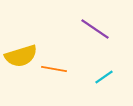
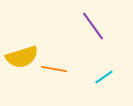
purple line: moved 2 px left, 3 px up; rotated 20 degrees clockwise
yellow semicircle: moved 1 px right, 1 px down
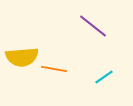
purple line: rotated 16 degrees counterclockwise
yellow semicircle: rotated 12 degrees clockwise
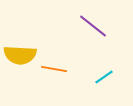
yellow semicircle: moved 2 px left, 2 px up; rotated 8 degrees clockwise
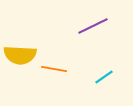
purple line: rotated 64 degrees counterclockwise
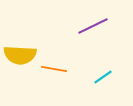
cyan line: moved 1 px left
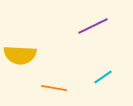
orange line: moved 19 px down
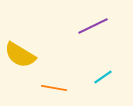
yellow semicircle: rotated 28 degrees clockwise
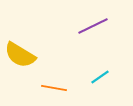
cyan line: moved 3 px left
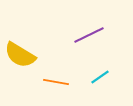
purple line: moved 4 px left, 9 px down
orange line: moved 2 px right, 6 px up
